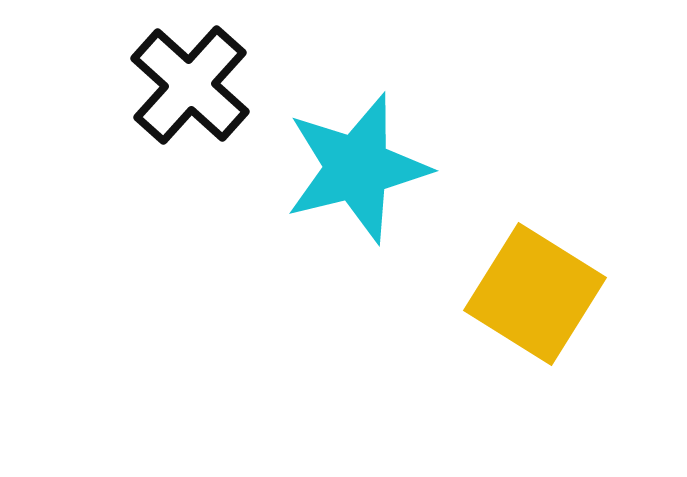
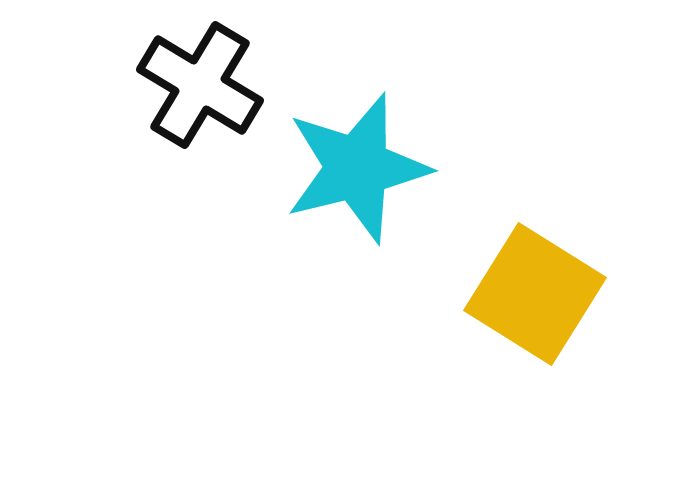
black cross: moved 10 px right; rotated 11 degrees counterclockwise
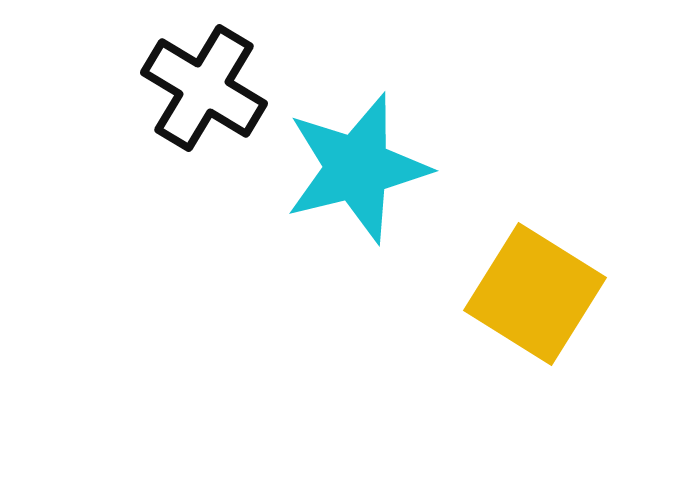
black cross: moved 4 px right, 3 px down
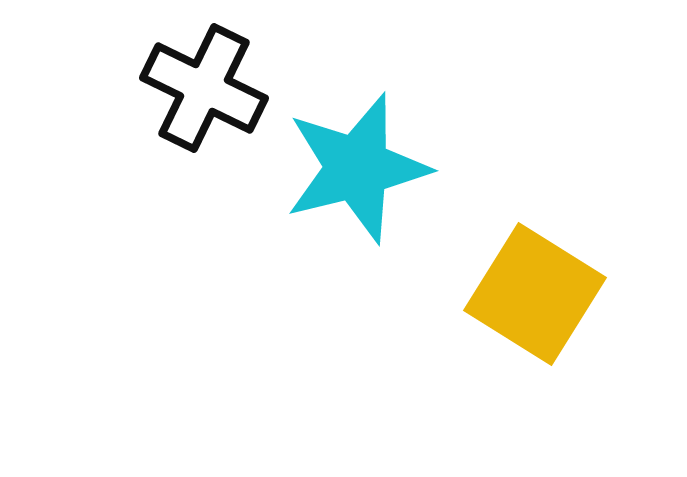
black cross: rotated 5 degrees counterclockwise
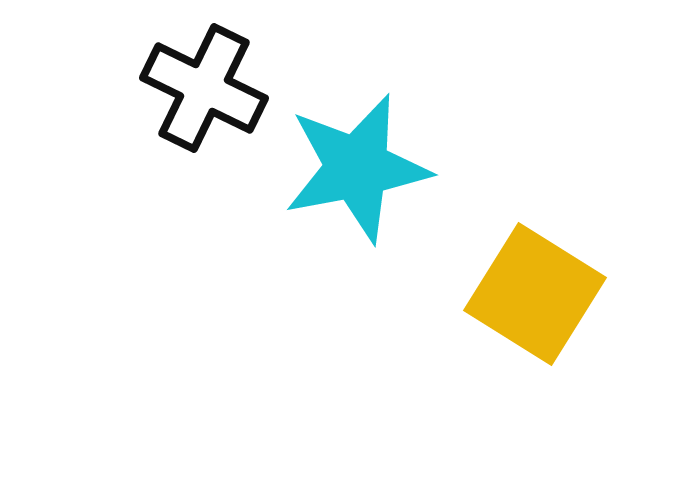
cyan star: rotated 3 degrees clockwise
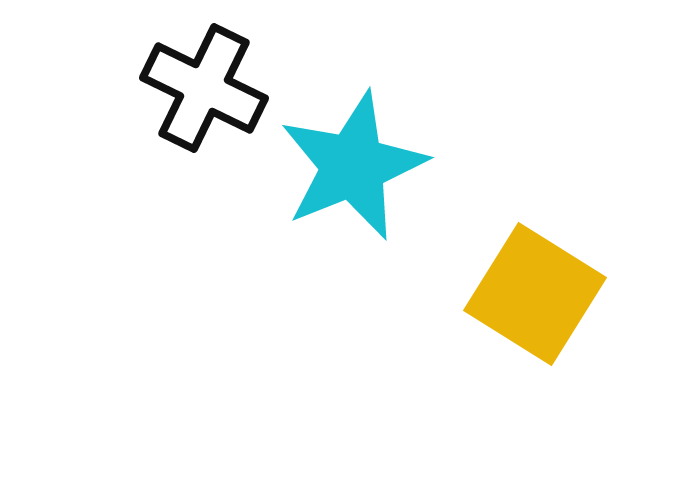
cyan star: moved 4 px left, 2 px up; rotated 11 degrees counterclockwise
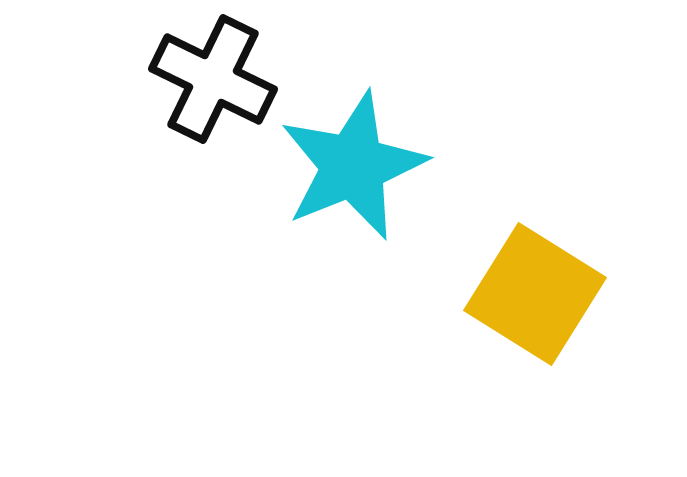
black cross: moved 9 px right, 9 px up
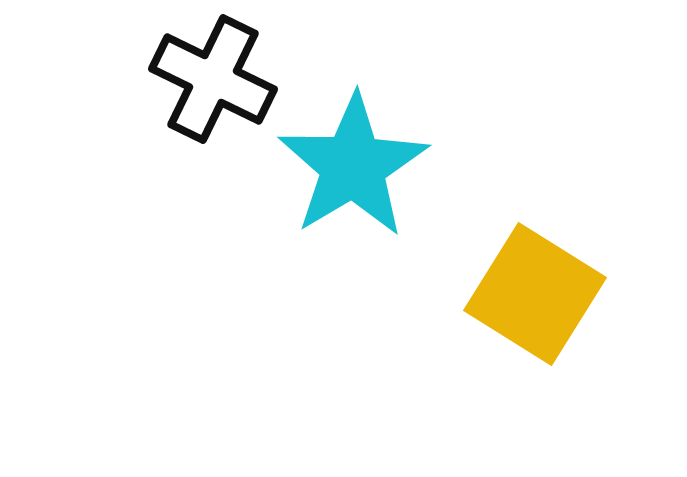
cyan star: rotated 9 degrees counterclockwise
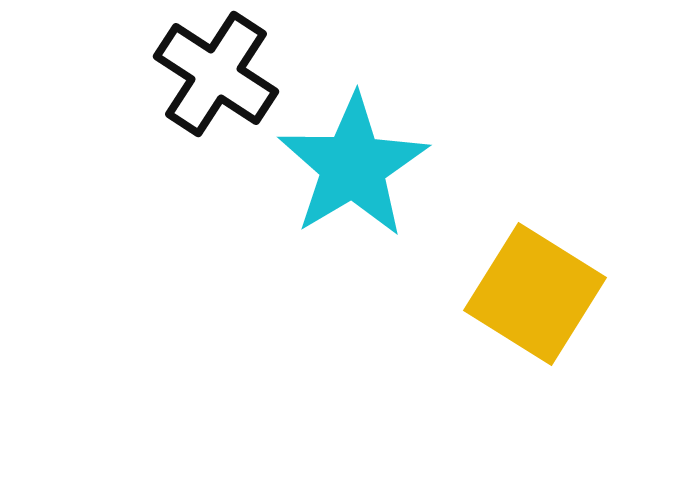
black cross: moved 3 px right, 5 px up; rotated 7 degrees clockwise
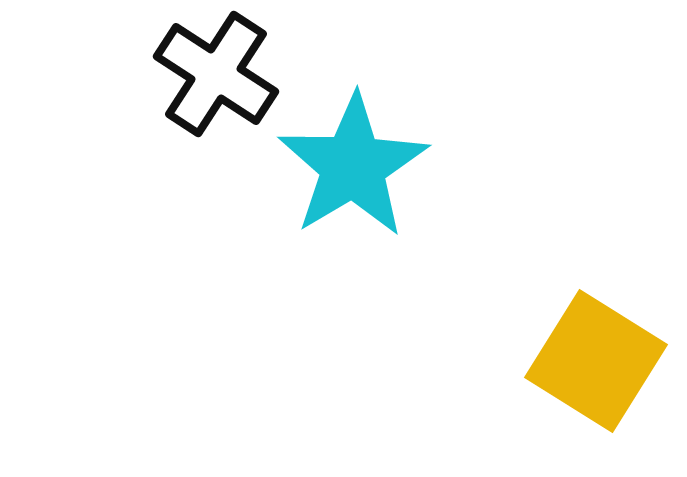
yellow square: moved 61 px right, 67 px down
